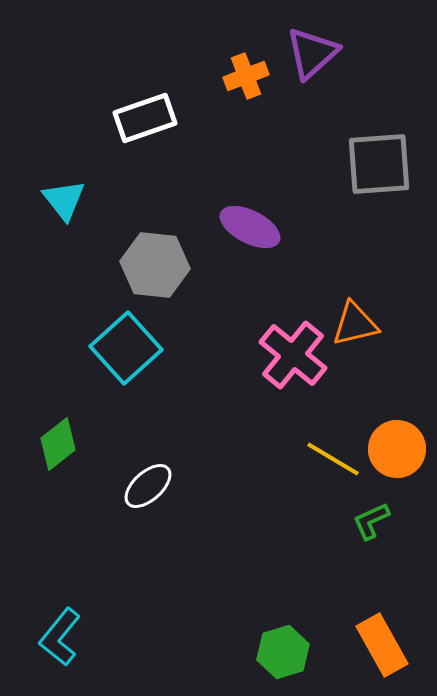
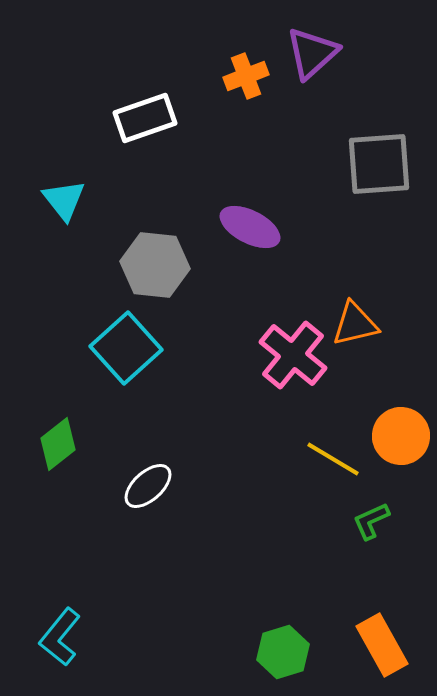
orange circle: moved 4 px right, 13 px up
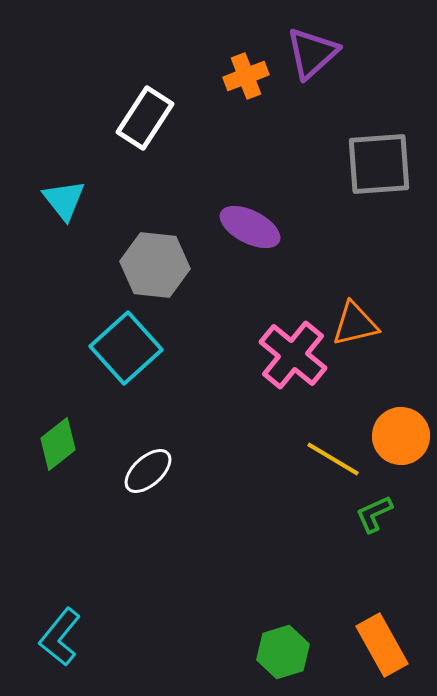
white rectangle: rotated 38 degrees counterclockwise
white ellipse: moved 15 px up
green L-shape: moved 3 px right, 7 px up
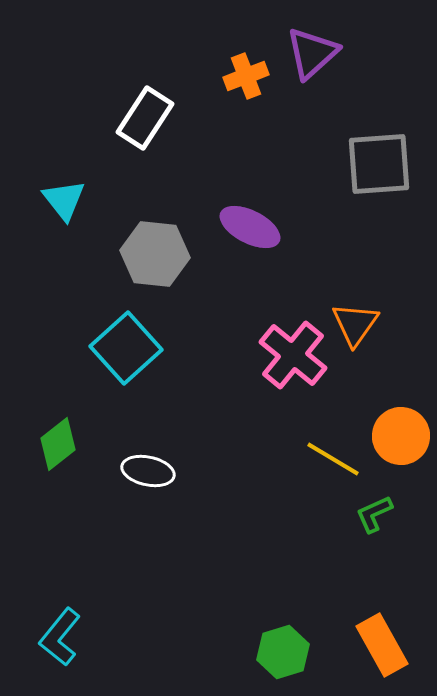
gray hexagon: moved 11 px up
orange triangle: rotated 42 degrees counterclockwise
white ellipse: rotated 54 degrees clockwise
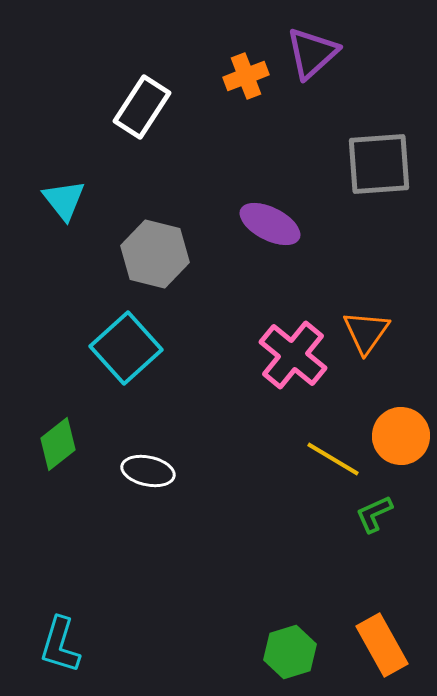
white rectangle: moved 3 px left, 11 px up
purple ellipse: moved 20 px right, 3 px up
gray hexagon: rotated 8 degrees clockwise
orange triangle: moved 11 px right, 8 px down
cyan L-shape: moved 8 px down; rotated 22 degrees counterclockwise
green hexagon: moved 7 px right
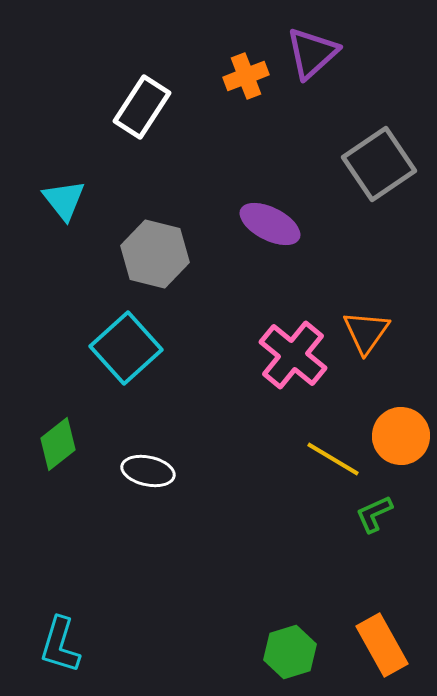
gray square: rotated 30 degrees counterclockwise
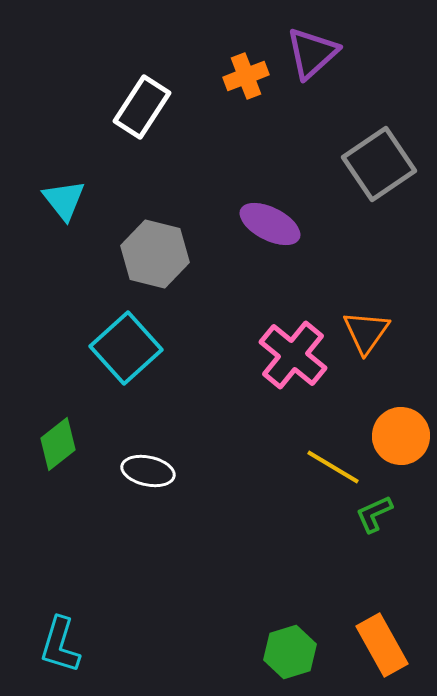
yellow line: moved 8 px down
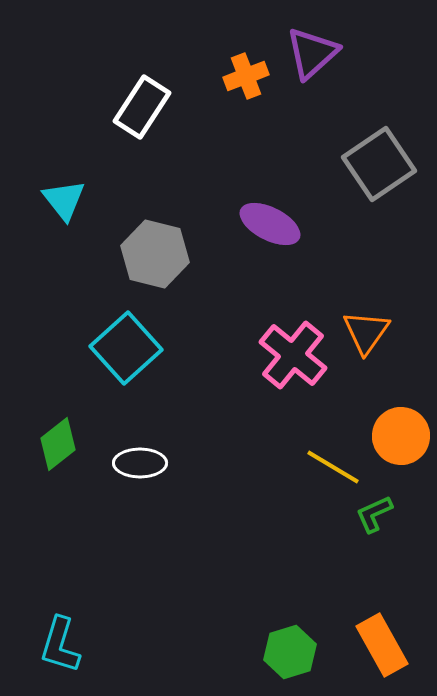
white ellipse: moved 8 px left, 8 px up; rotated 12 degrees counterclockwise
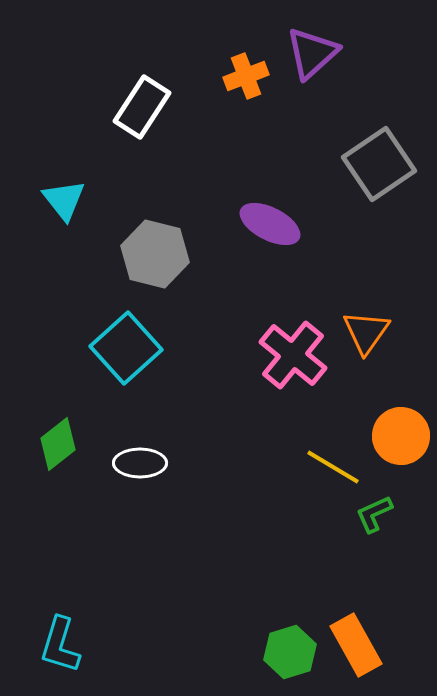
orange rectangle: moved 26 px left
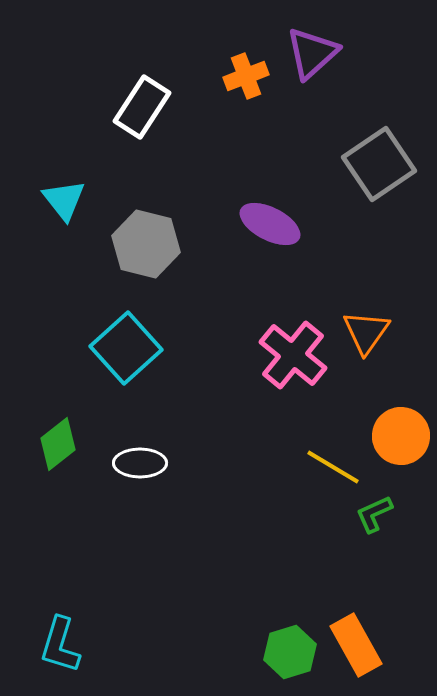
gray hexagon: moved 9 px left, 10 px up
